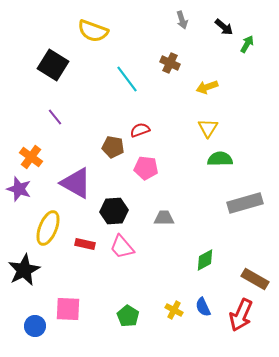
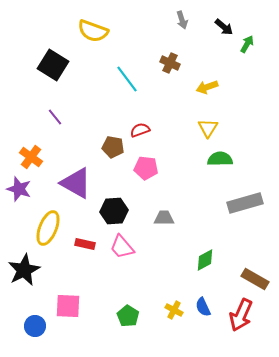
pink square: moved 3 px up
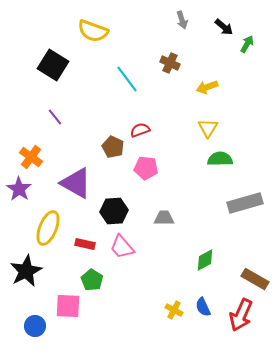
brown pentagon: rotated 15 degrees clockwise
purple star: rotated 15 degrees clockwise
black star: moved 2 px right, 1 px down
green pentagon: moved 36 px left, 36 px up
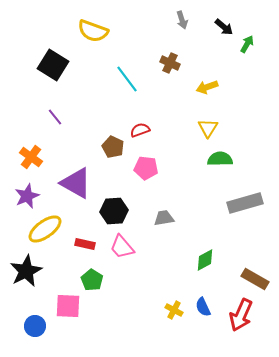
purple star: moved 8 px right, 7 px down; rotated 15 degrees clockwise
gray trapezoid: rotated 10 degrees counterclockwise
yellow ellipse: moved 3 px left, 1 px down; rotated 32 degrees clockwise
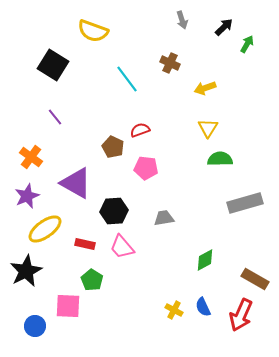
black arrow: rotated 84 degrees counterclockwise
yellow arrow: moved 2 px left, 1 px down
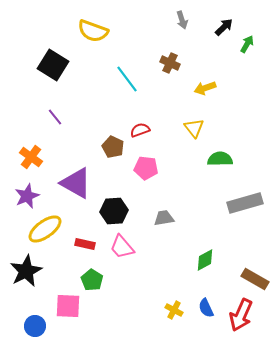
yellow triangle: moved 14 px left; rotated 10 degrees counterclockwise
blue semicircle: moved 3 px right, 1 px down
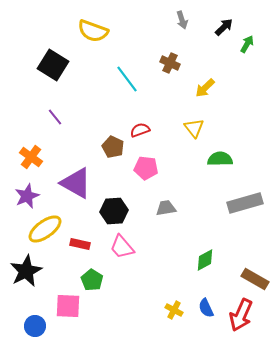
yellow arrow: rotated 25 degrees counterclockwise
gray trapezoid: moved 2 px right, 10 px up
red rectangle: moved 5 px left
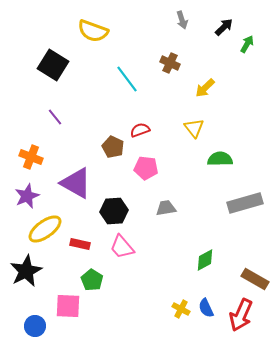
orange cross: rotated 15 degrees counterclockwise
yellow cross: moved 7 px right, 1 px up
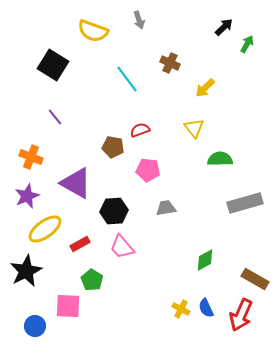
gray arrow: moved 43 px left
brown pentagon: rotated 15 degrees counterclockwise
pink pentagon: moved 2 px right, 2 px down
red rectangle: rotated 42 degrees counterclockwise
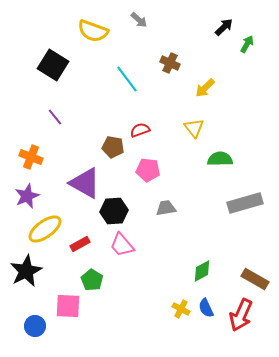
gray arrow: rotated 30 degrees counterclockwise
purple triangle: moved 9 px right
pink trapezoid: moved 2 px up
green diamond: moved 3 px left, 11 px down
